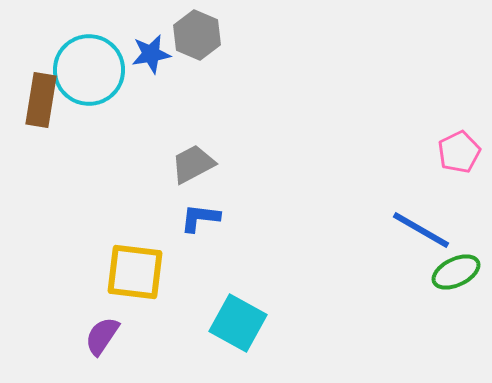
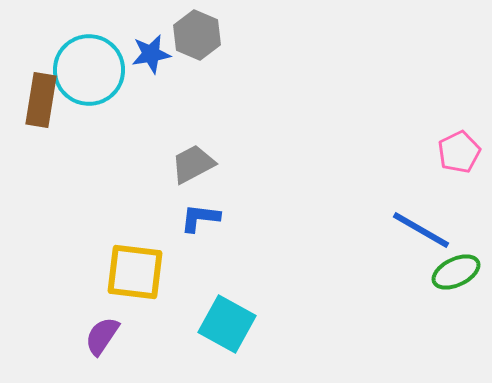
cyan square: moved 11 px left, 1 px down
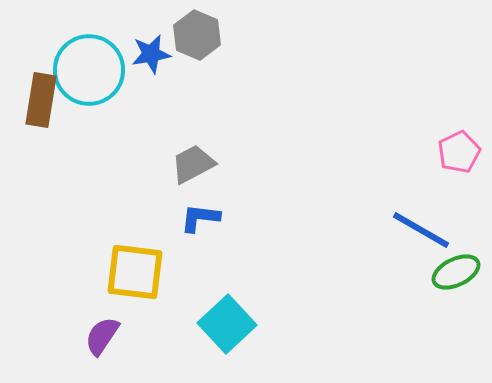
cyan square: rotated 18 degrees clockwise
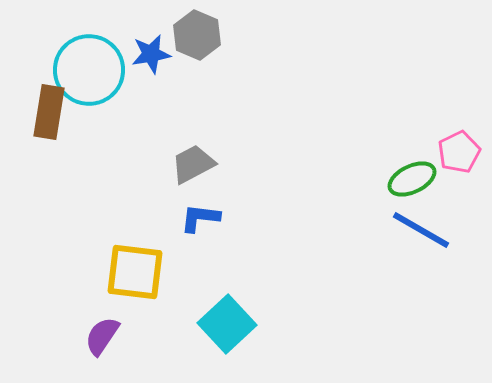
brown rectangle: moved 8 px right, 12 px down
green ellipse: moved 44 px left, 93 px up
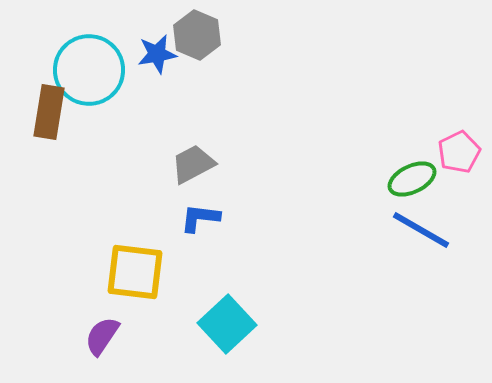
blue star: moved 6 px right
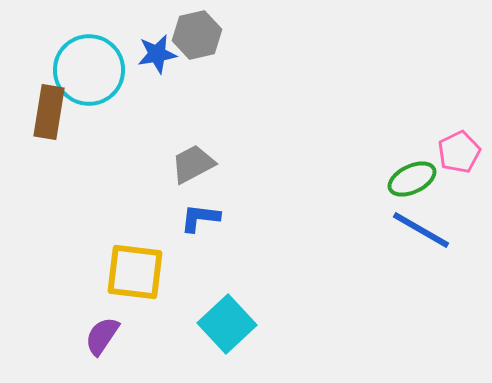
gray hexagon: rotated 24 degrees clockwise
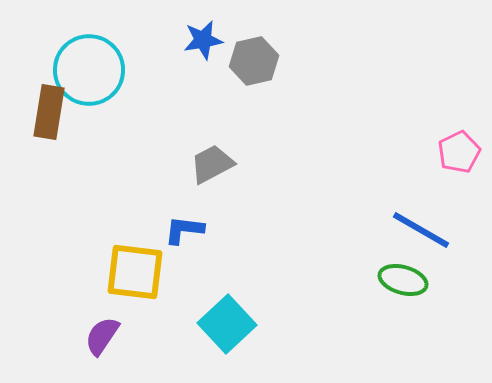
gray hexagon: moved 57 px right, 26 px down
blue star: moved 46 px right, 14 px up
gray trapezoid: moved 19 px right
green ellipse: moved 9 px left, 101 px down; rotated 42 degrees clockwise
blue L-shape: moved 16 px left, 12 px down
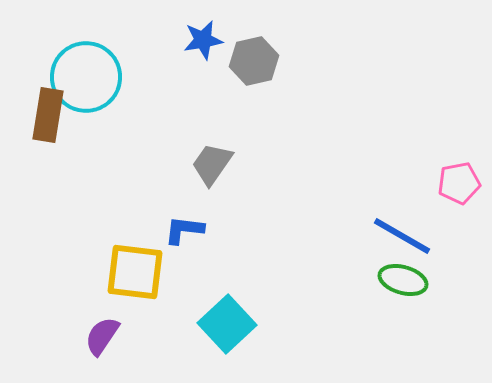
cyan circle: moved 3 px left, 7 px down
brown rectangle: moved 1 px left, 3 px down
pink pentagon: moved 31 px down; rotated 15 degrees clockwise
gray trapezoid: rotated 27 degrees counterclockwise
blue line: moved 19 px left, 6 px down
